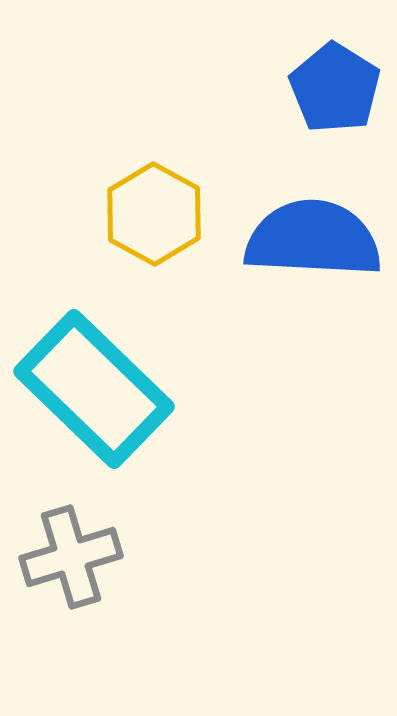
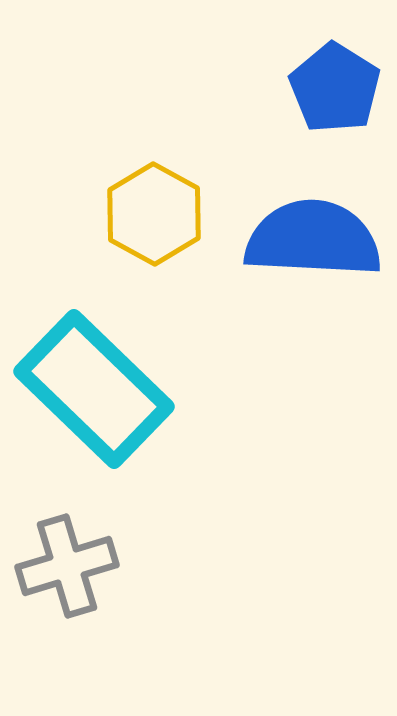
gray cross: moved 4 px left, 9 px down
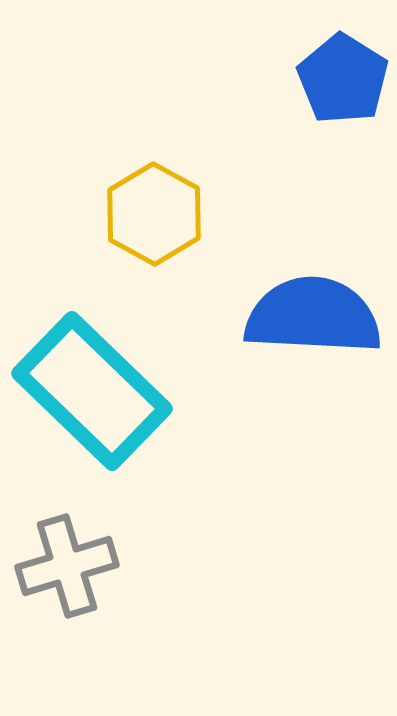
blue pentagon: moved 8 px right, 9 px up
blue semicircle: moved 77 px down
cyan rectangle: moved 2 px left, 2 px down
